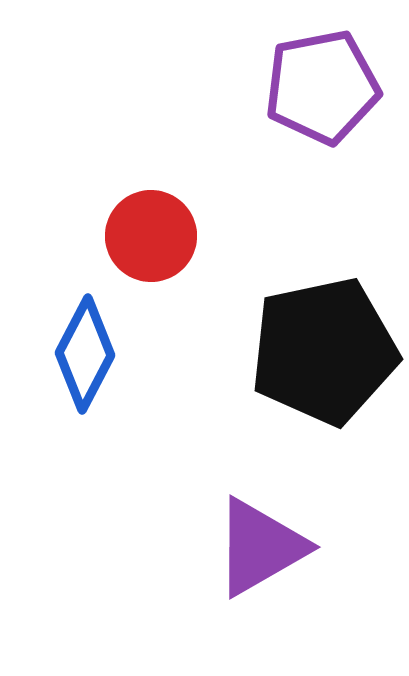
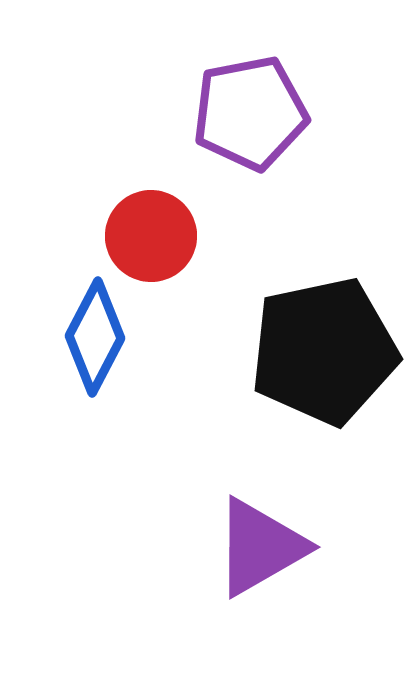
purple pentagon: moved 72 px left, 26 px down
blue diamond: moved 10 px right, 17 px up
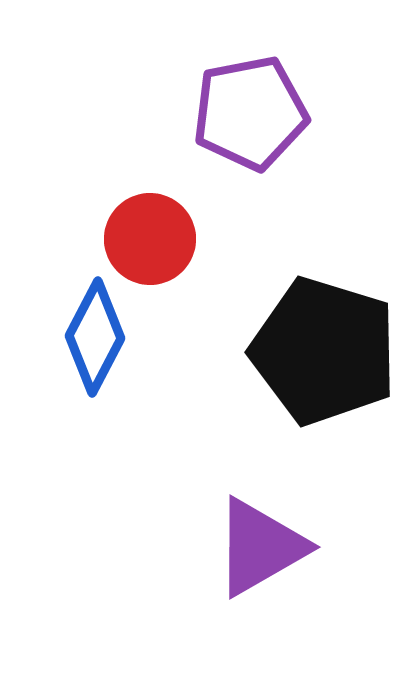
red circle: moved 1 px left, 3 px down
black pentagon: rotated 29 degrees clockwise
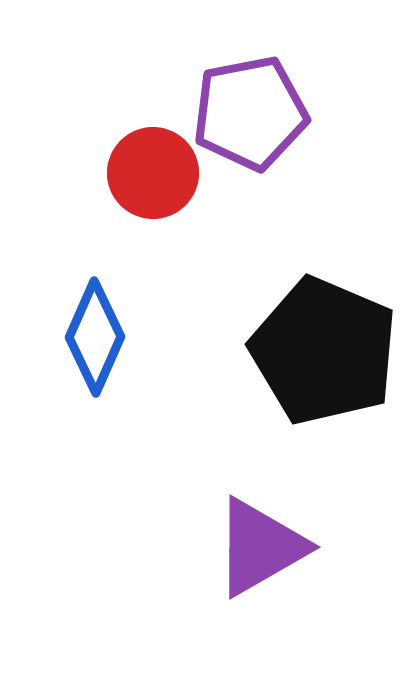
red circle: moved 3 px right, 66 px up
blue diamond: rotated 4 degrees counterclockwise
black pentagon: rotated 6 degrees clockwise
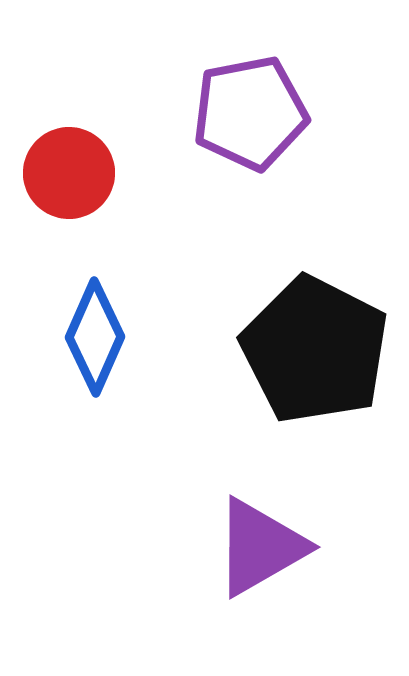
red circle: moved 84 px left
black pentagon: moved 9 px left, 1 px up; rotated 4 degrees clockwise
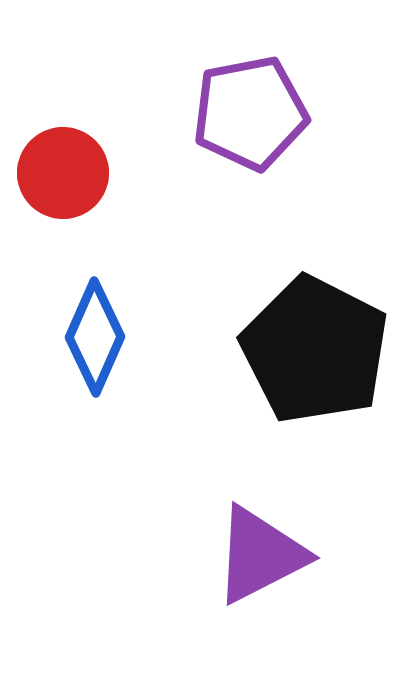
red circle: moved 6 px left
purple triangle: moved 8 px down; rotated 3 degrees clockwise
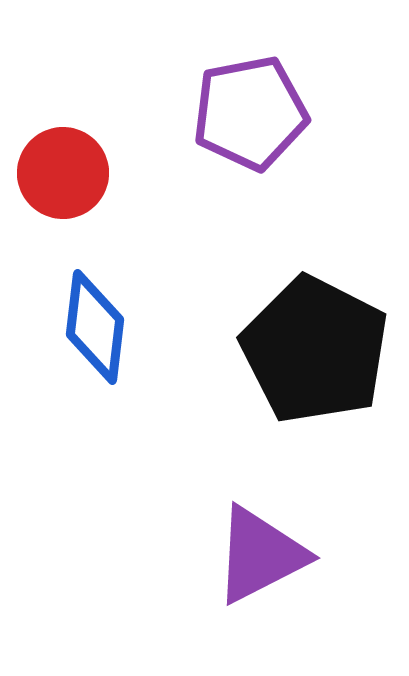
blue diamond: moved 10 px up; rotated 17 degrees counterclockwise
